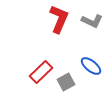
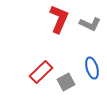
gray L-shape: moved 2 px left, 3 px down
blue ellipse: moved 1 px right, 2 px down; rotated 35 degrees clockwise
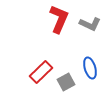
blue ellipse: moved 2 px left
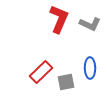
blue ellipse: rotated 15 degrees clockwise
gray square: rotated 18 degrees clockwise
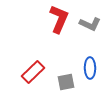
red rectangle: moved 8 px left
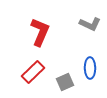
red L-shape: moved 19 px left, 13 px down
gray square: moved 1 px left; rotated 12 degrees counterclockwise
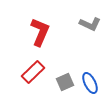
blue ellipse: moved 15 px down; rotated 25 degrees counterclockwise
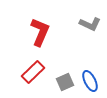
blue ellipse: moved 2 px up
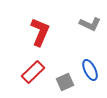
blue ellipse: moved 11 px up
